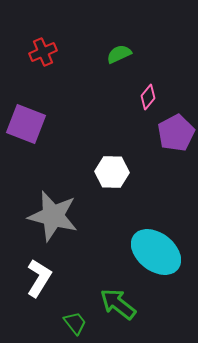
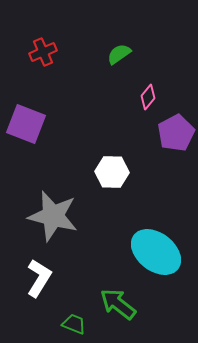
green semicircle: rotated 10 degrees counterclockwise
green trapezoid: moved 1 px left, 1 px down; rotated 30 degrees counterclockwise
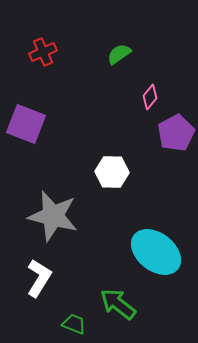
pink diamond: moved 2 px right
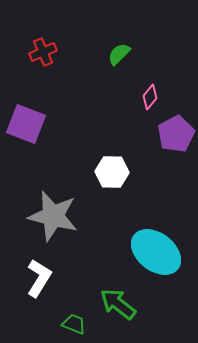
green semicircle: rotated 10 degrees counterclockwise
purple pentagon: moved 1 px down
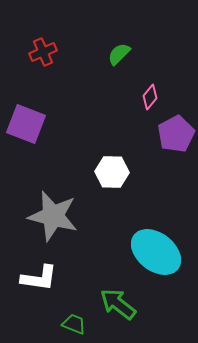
white L-shape: rotated 66 degrees clockwise
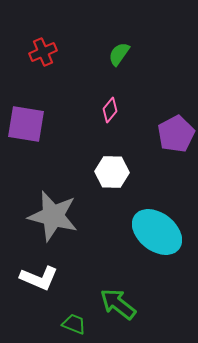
green semicircle: rotated 10 degrees counterclockwise
pink diamond: moved 40 px left, 13 px down
purple square: rotated 12 degrees counterclockwise
cyan ellipse: moved 1 px right, 20 px up
white L-shape: rotated 15 degrees clockwise
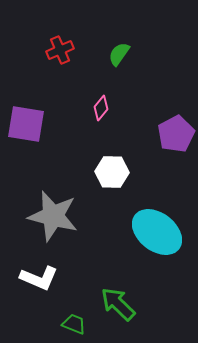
red cross: moved 17 px right, 2 px up
pink diamond: moved 9 px left, 2 px up
green arrow: rotated 6 degrees clockwise
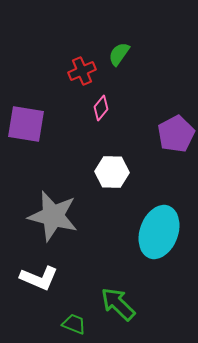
red cross: moved 22 px right, 21 px down
cyan ellipse: moved 2 px right; rotated 72 degrees clockwise
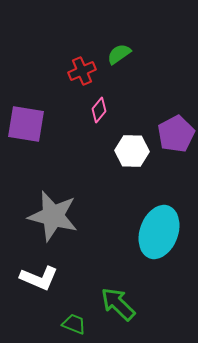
green semicircle: rotated 20 degrees clockwise
pink diamond: moved 2 px left, 2 px down
white hexagon: moved 20 px right, 21 px up
